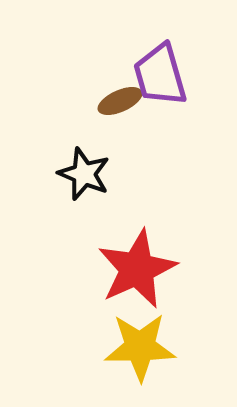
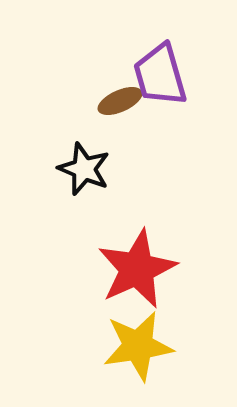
black star: moved 5 px up
yellow star: moved 2 px left, 1 px up; rotated 8 degrees counterclockwise
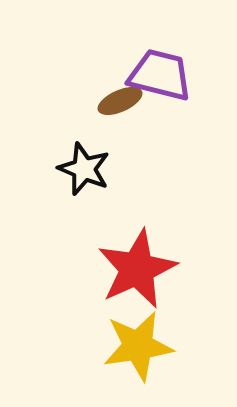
purple trapezoid: rotated 120 degrees clockwise
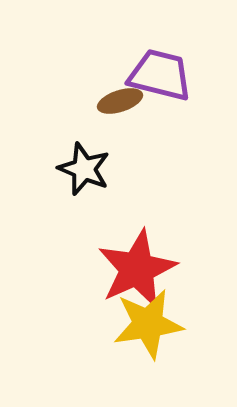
brown ellipse: rotated 6 degrees clockwise
yellow star: moved 10 px right, 22 px up
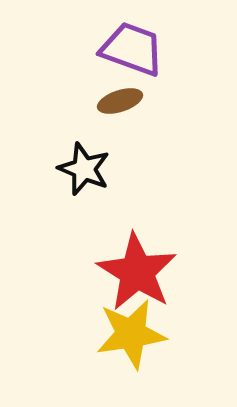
purple trapezoid: moved 28 px left, 26 px up; rotated 6 degrees clockwise
red star: moved 3 px down; rotated 16 degrees counterclockwise
yellow star: moved 17 px left, 10 px down
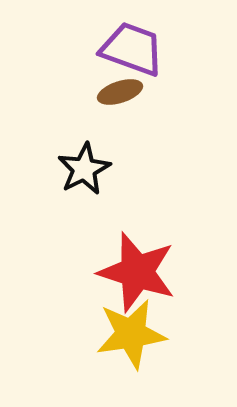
brown ellipse: moved 9 px up
black star: rotated 22 degrees clockwise
red star: rotated 14 degrees counterclockwise
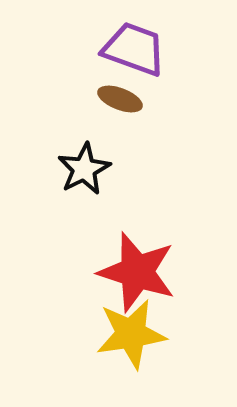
purple trapezoid: moved 2 px right
brown ellipse: moved 7 px down; rotated 39 degrees clockwise
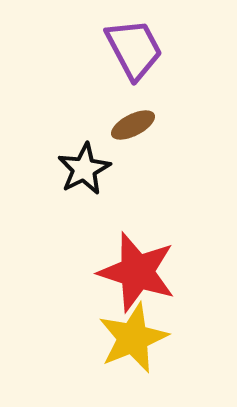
purple trapezoid: rotated 42 degrees clockwise
brown ellipse: moved 13 px right, 26 px down; rotated 48 degrees counterclockwise
yellow star: moved 2 px right, 4 px down; rotated 14 degrees counterclockwise
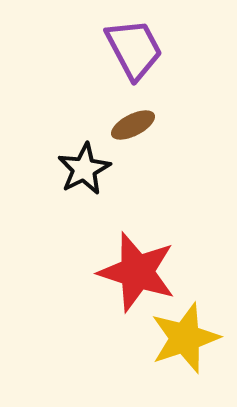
yellow star: moved 52 px right; rotated 4 degrees clockwise
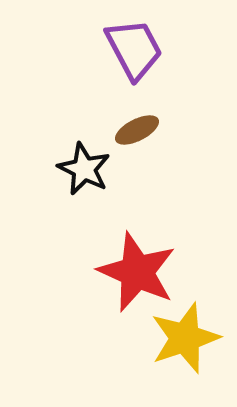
brown ellipse: moved 4 px right, 5 px down
black star: rotated 18 degrees counterclockwise
red star: rotated 6 degrees clockwise
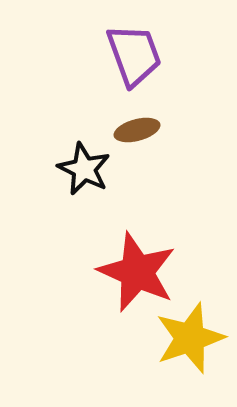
purple trapezoid: moved 6 px down; rotated 8 degrees clockwise
brown ellipse: rotated 12 degrees clockwise
yellow star: moved 5 px right
